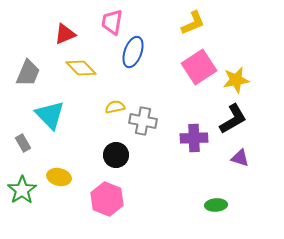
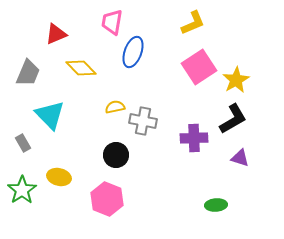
red triangle: moved 9 px left
yellow star: rotated 20 degrees counterclockwise
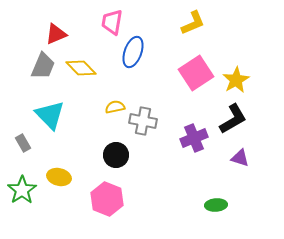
pink square: moved 3 px left, 6 px down
gray trapezoid: moved 15 px right, 7 px up
purple cross: rotated 20 degrees counterclockwise
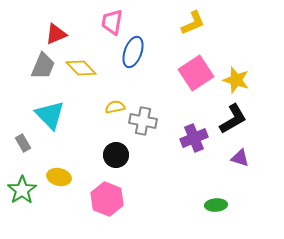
yellow star: rotated 24 degrees counterclockwise
